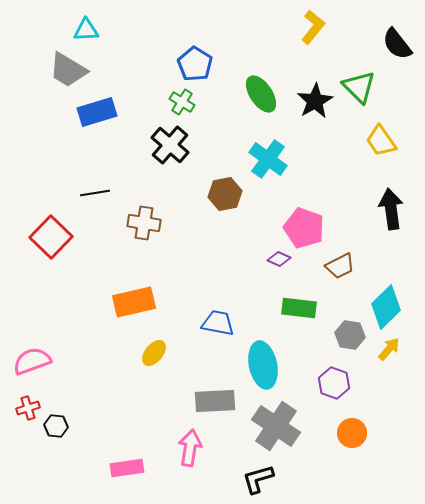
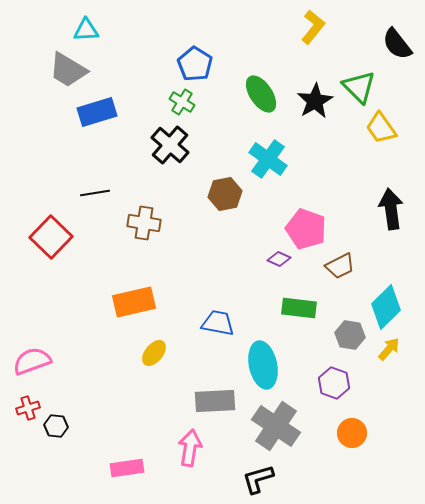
yellow trapezoid: moved 13 px up
pink pentagon: moved 2 px right, 1 px down
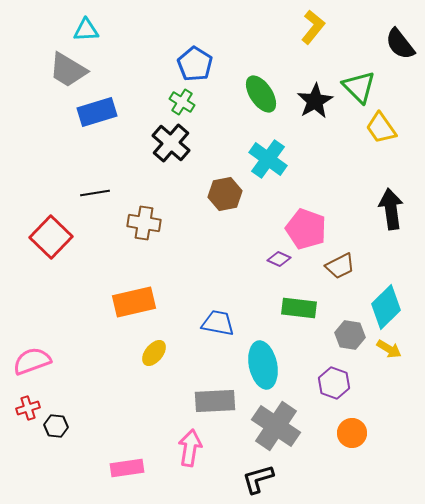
black semicircle: moved 3 px right
black cross: moved 1 px right, 2 px up
yellow arrow: rotated 80 degrees clockwise
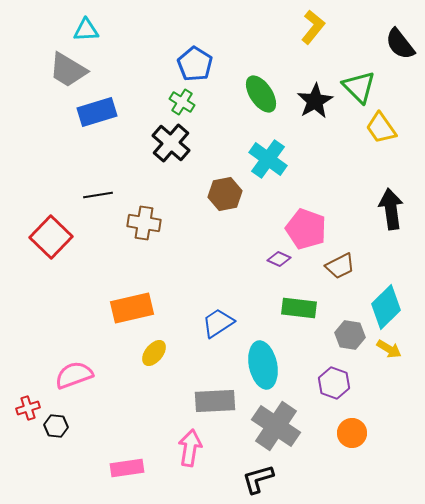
black line: moved 3 px right, 2 px down
orange rectangle: moved 2 px left, 6 px down
blue trapezoid: rotated 44 degrees counterclockwise
pink semicircle: moved 42 px right, 14 px down
